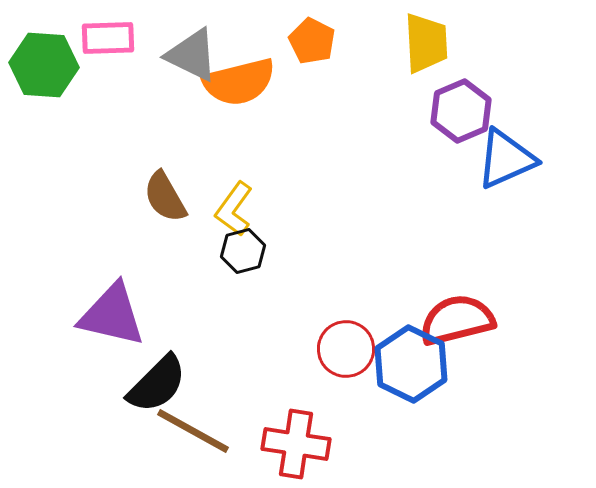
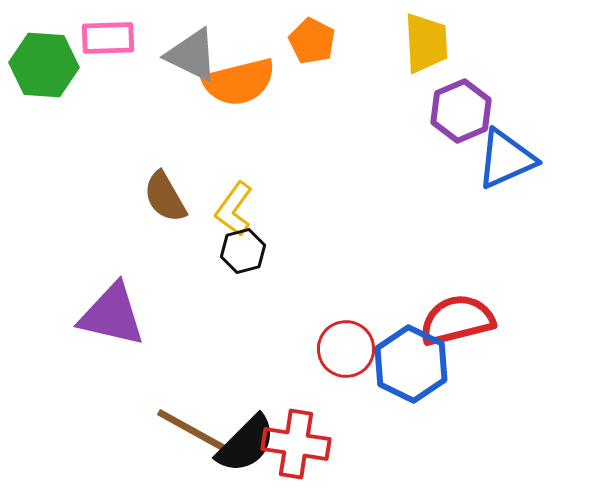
black semicircle: moved 89 px right, 60 px down
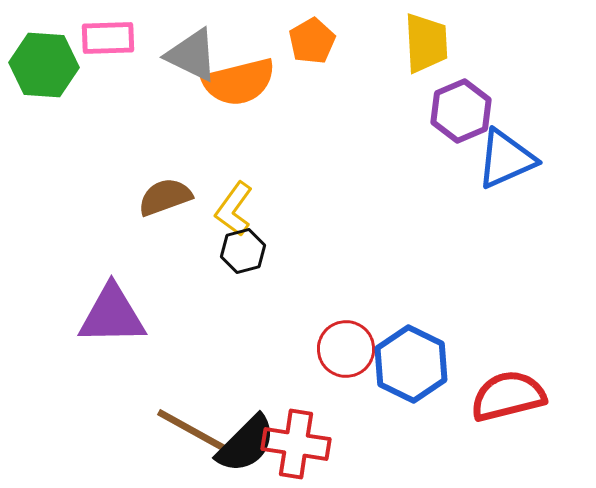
orange pentagon: rotated 15 degrees clockwise
brown semicircle: rotated 100 degrees clockwise
purple triangle: rotated 14 degrees counterclockwise
red semicircle: moved 51 px right, 76 px down
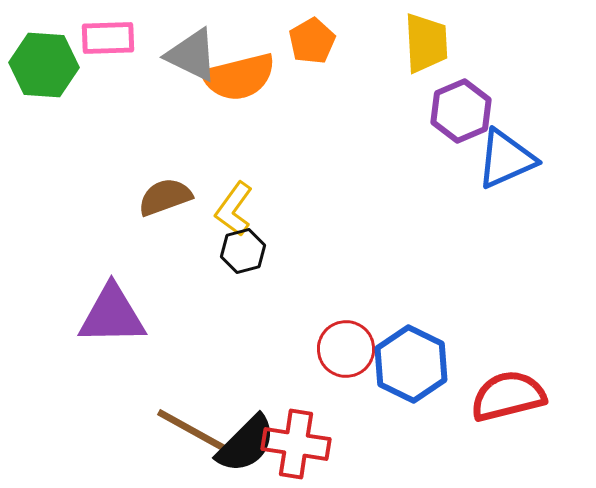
orange semicircle: moved 5 px up
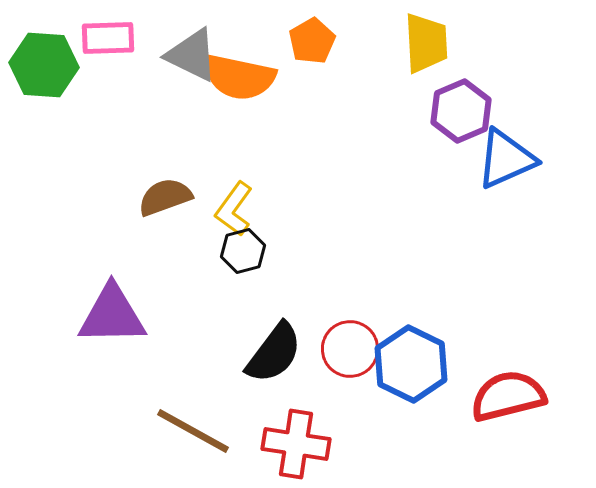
orange semicircle: rotated 26 degrees clockwise
red circle: moved 4 px right
black semicircle: moved 28 px right, 91 px up; rotated 8 degrees counterclockwise
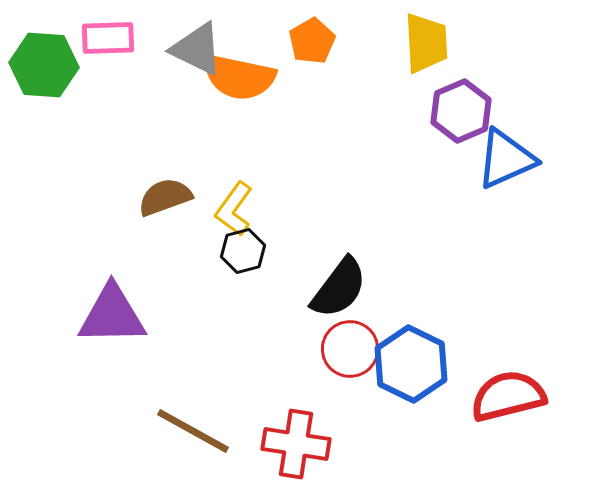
gray triangle: moved 5 px right, 6 px up
black semicircle: moved 65 px right, 65 px up
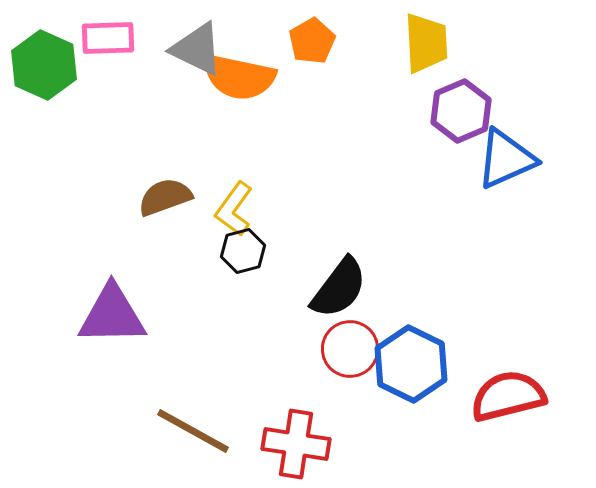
green hexagon: rotated 20 degrees clockwise
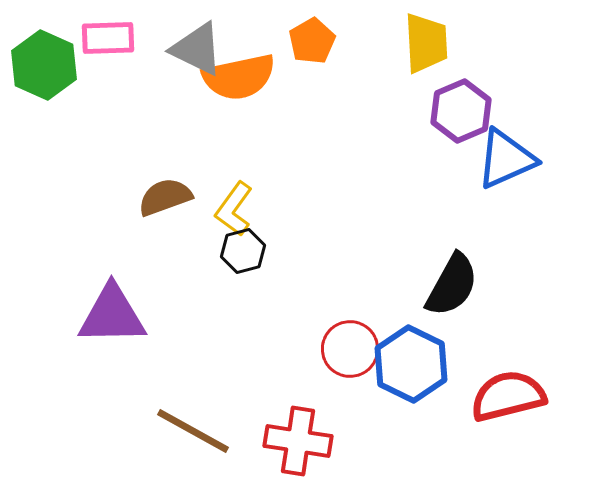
orange semicircle: rotated 24 degrees counterclockwise
black semicircle: moved 113 px right, 3 px up; rotated 8 degrees counterclockwise
red cross: moved 2 px right, 3 px up
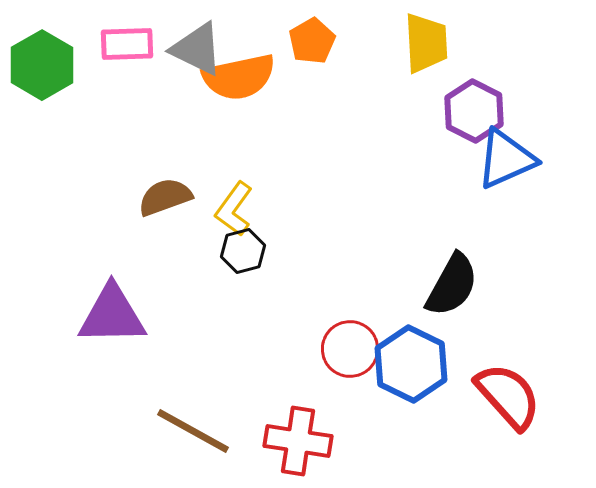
pink rectangle: moved 19 px right, 6 px down
green hexagon: moved 2 px left; rotated 6 degrees clockwise
purple hexagon: moved 13 px right; rotated 10 degrees counterclockwise
red semicircle: rotated 62 degrees clockwise
